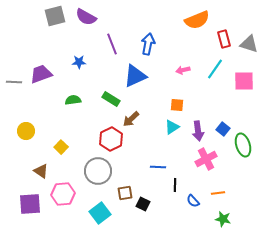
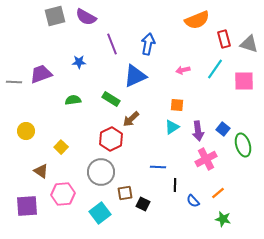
gray circle: moved 3 px right, 1 px down
orange line: rotated 32 degrees counterclockwise
purple square: moved 3 px left, 2 px down
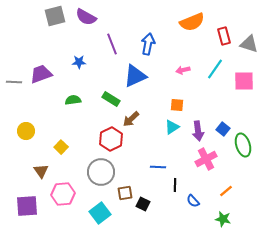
orange semicircle: moved 5 px left, 2 px down
red rectangle: moved 3 px up
brown triangle: rotated 21 degrees clockwise
orange line: moved 8 px right, 2 px up
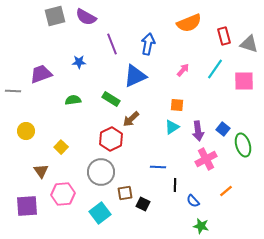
orange semicircle: moved 3 px left, 1 px down
pink arrow: rotated 144 degrees clockwise
gray line: moved 1 px left, 9 px down
green star: moved 22 px left, 7 px down
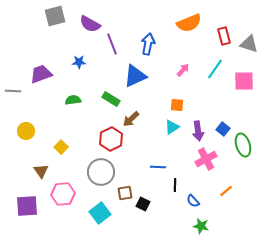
purple semicircle: moved 4 px right, 7 px down
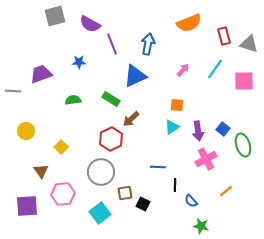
blue semicircle: moved 2 px left
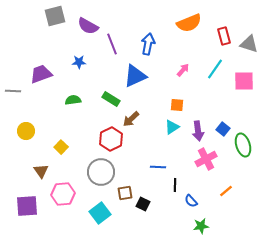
purple semicircle: moved 2 px left, 2 px down
green star: rotated 21 degrees counterclockwise
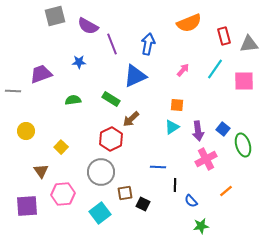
gray triangle: rotated 24 degrees counterclockwise
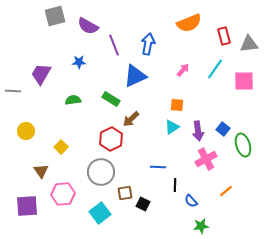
purple line: moved 2 px right, 1 px down
purple trapezoid: rotated 40 degrees counterclockwise
